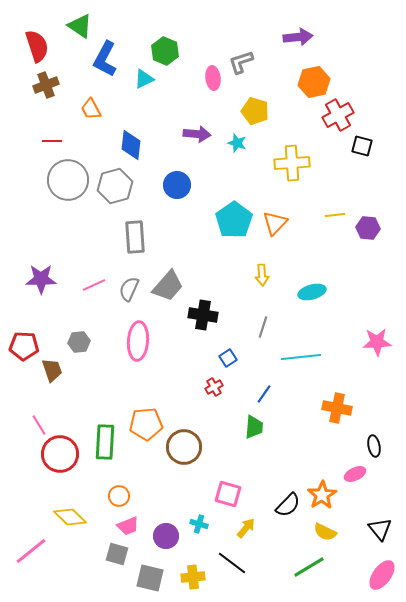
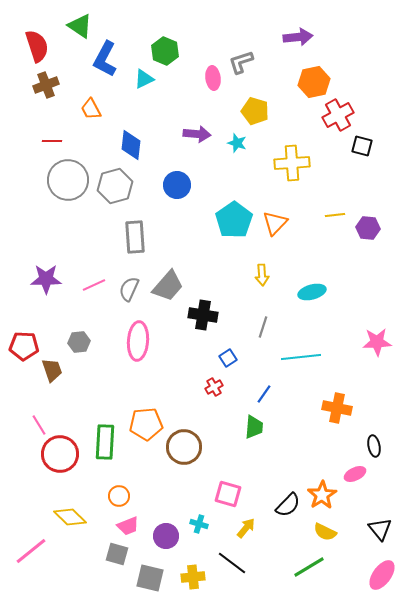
purple star at (41, 279): moved 5 px right
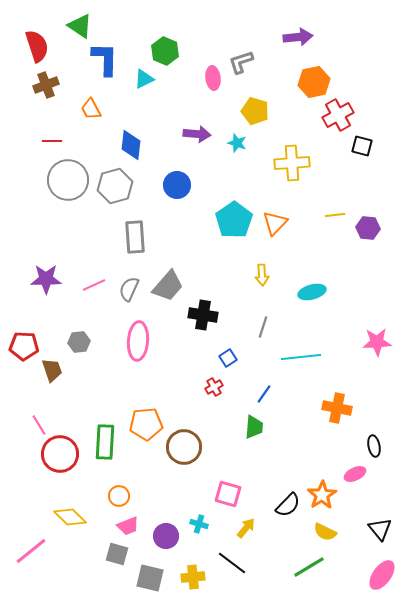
blue L-shape at (105, 59): rotated 153 degrees clockwise
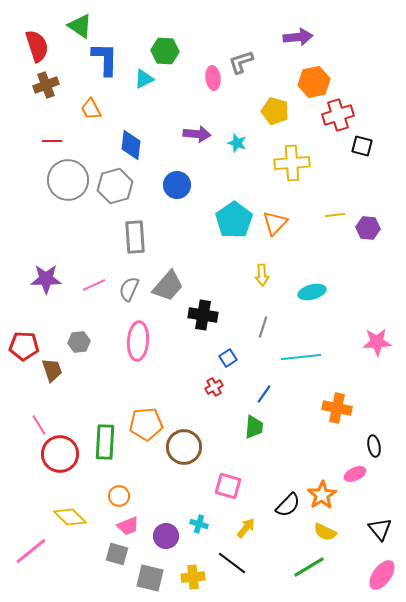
green hexagon at (165, 51): rotated 20 degrees counterclockwise
yellow pentagon at (255, 111): moved 20 px right
red cross at (338, 115): rotated 12 degrees clockwise
pink square at (228, 494): moved 8 px up
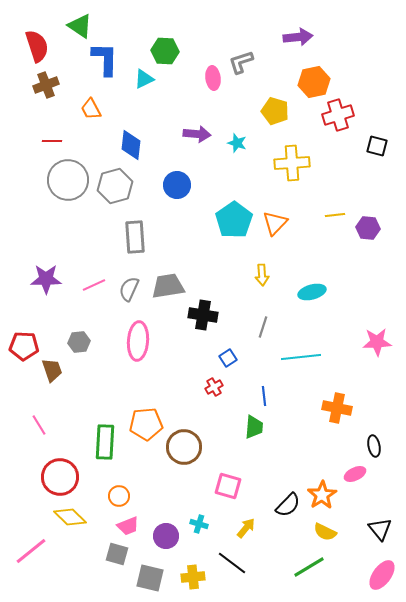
black square at (362, 146): moved 15 px right
gray trapezoid at (168, 286): rotated 140 degrees counterclockwise
blue line at (264, 394): moved 2 px down; rotated 42 degrees counterclockwise
red circle at (60, 454): moved 23 px down
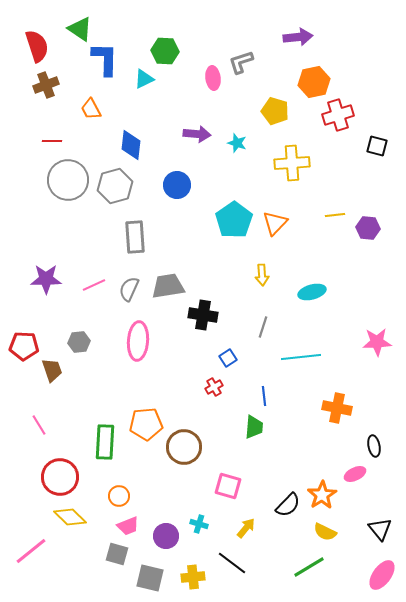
green triangle at (80, 26): moved 3 px down
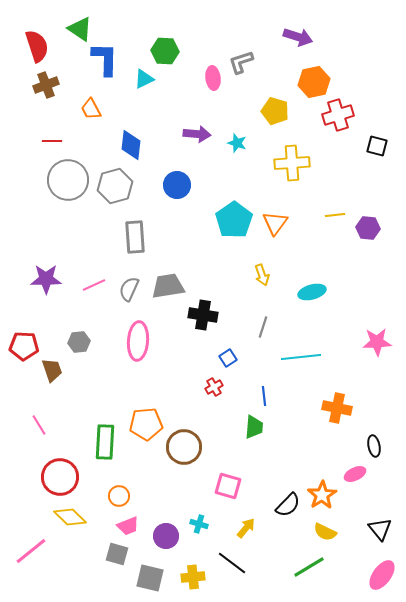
purple arrow at (298, 37): rotated 24 degrees clockwise
orange triangle at (275, 223): rotated 8 degrees counterclockwise
yellow arrow at (262, 275): rotated 15 degrees counterclockwise
